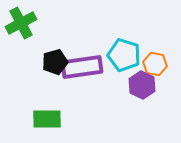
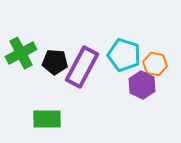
green cross: moved 30 px down
black pentagon: rotated 20 degrees clockwise
purple rectangle: rotated 54 degrees counterclockwise
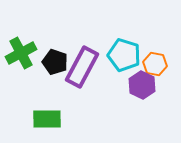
black pentagon: rotated 15 degrees clockwise
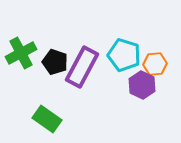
orange hexagon: rotated 15 degrees counterclockwise
green rectangle: rotated 36 degrees clockwise
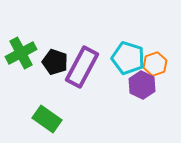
cyan pentagon: moved 4 px right, 3 px down
orange hexagon: rotated 15 degrees counterclockwise
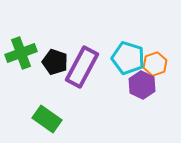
green cross: rotated 8 degrees clockwise
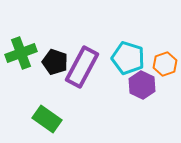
orange hexagon: moved 10 px right
